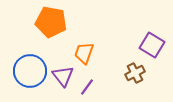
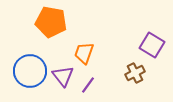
purple line: moved 1 px right, 2 px up
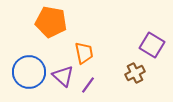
orange trapezoid: rotated 150 degrees clockwise
blue circle: moved 1 px left, 1 px down
purple triangle: rotated 10 degrees counterclockwise
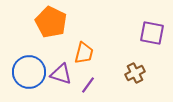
orange pentagon: rotated 16 degrees clockwise
purple square: moved 12 px up; rotated 20 degrees counterclockwise
orange trapezoid: rotated 25 degrees clockwise
purple triangle: moved 2 px left, 2 px up; rotated 25 degrees counterclockwise
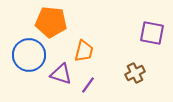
orange pentagon: rotated 20 degrees counterclockwise
orange trapezoid: moved 2 px up
blue circle: moved 17 px up
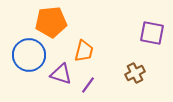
orange pentagon: rotated 12 degrees counterclockwise
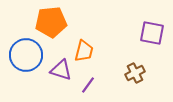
blue circle: moved 3 px left
purple triangle: moved 4 px up
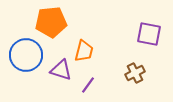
purple square: moved 3 px left, 1 px down
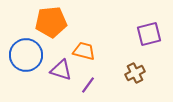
purple square: rotated 25 degrees counterclockwise
orange trapezoid: rotated 90 degrees counterclockwise
